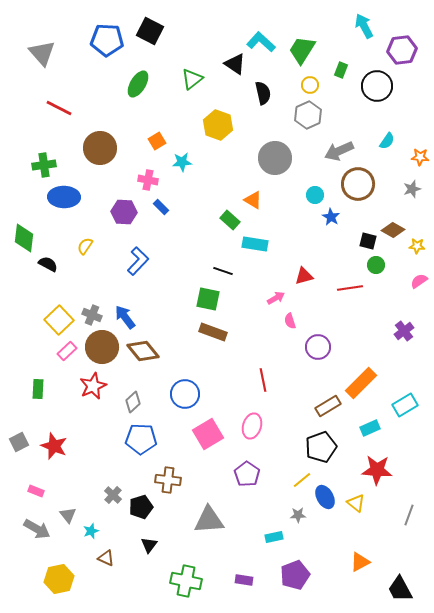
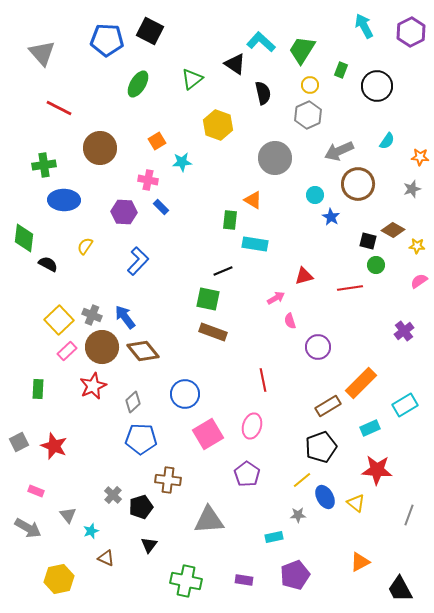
purple hexagon at (402, 50): moved 9 px right, 18 px up; rotated 20 degrees counterclockwise
blue ellipse at (64, 197): moved 3 px down
green rectangle at (230, 220): rotated 54 degrees clockwise
black line at (223, 271): rotated 42 degrees counterclockwise
gray arrow at (37, 529): moved 9 px left, 1 px up
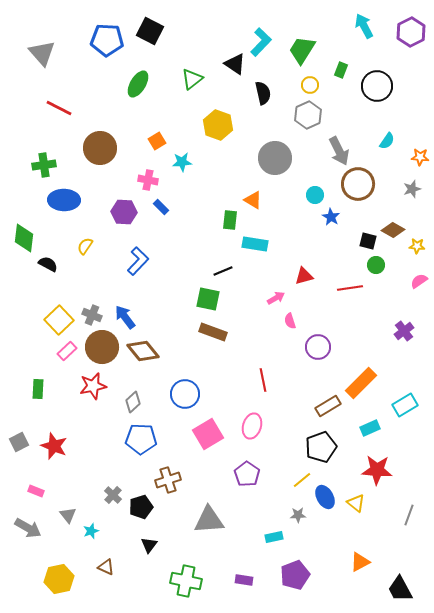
cyan L-shape at (261, 42): rotated 92 degrees clockwise
gray arrow at (339, 151): rotated 92 degrees counterclockwise
red star at (93, 386): rotated 12 degrees clockwise
brown cross at (168, 480): rotated 25 degrees counterclockwise
brown triangle at (106, 558): moved 9 px down
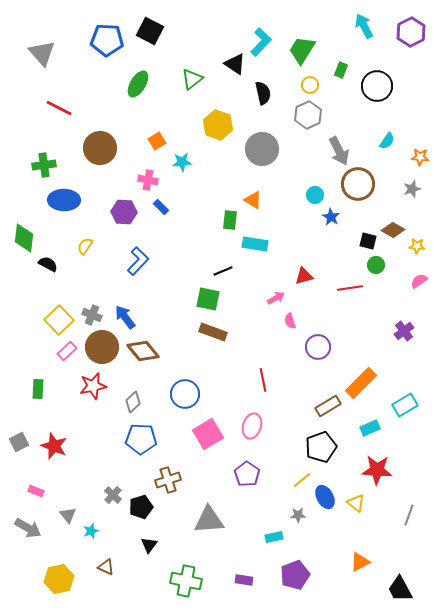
gray circle at (275, 158): moved 13 px left, 9 px up
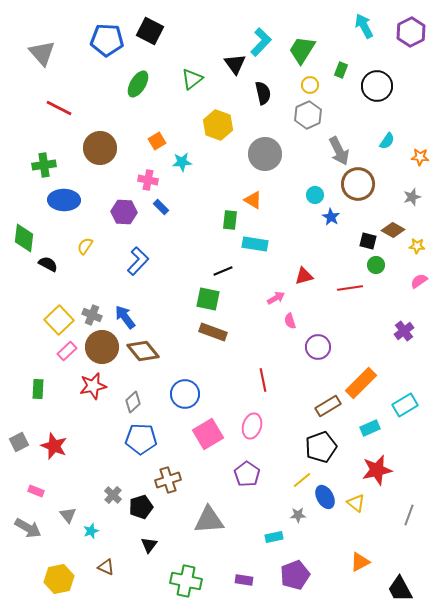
black triangle at (235, 64): rotated 20 degrees clockwise
gray circle at (262, 149): moved 3 px right, 5 px down
gray star at (412, 189): moved 8 px down
red star at (377, 470): rotated 16 degrees counterclockwise
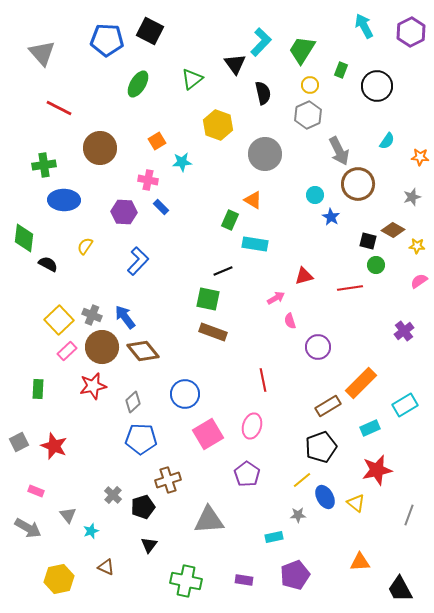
green rectangle at (230, 220): rotated 18 degrees clockwise
black pentagon at (141, 507): moved 2 px right
orange triangle at (360, 562): rotated 25 degrees clockwise
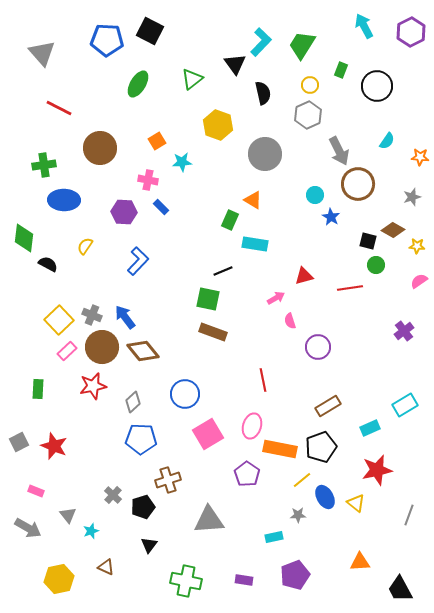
green trapezoid at (302, 50): moved 5 px up
orange rectangle at (361, 383): moved 81 px left, 66 px down; rotated 56 degrees clockwise
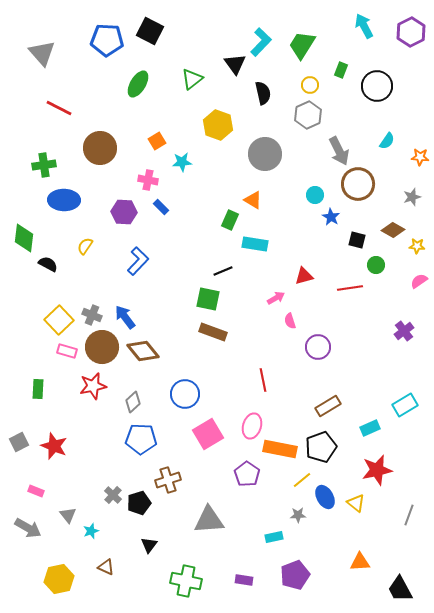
black square at (368, 241): moved 11 px left, 1 px up
pink rectangle at (67, 351): rotated 60 degrees clockwise
black pentagon at (143, 507): moved 4 px left, 4 px up
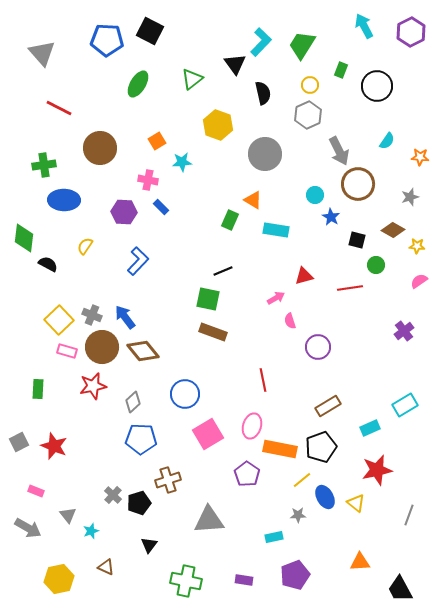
gray star at (412, 197): moved 2 px left
cyan rectangle at (255, 244): moved 21 px right, 14 px up
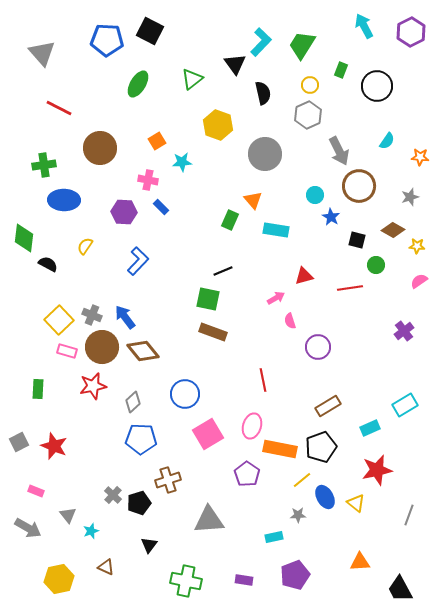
brown circle at (358, 184): moved 1 px right, 2 px down
orange triangle at (253, 200): rotated 18 degrees clockwise
